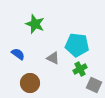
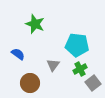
gray triangle: moved 7 px down; rotated 40 degrees clockwise
gray square: moved 1 px left, 2 px up; rotated 28 degrees clockwise
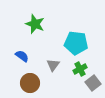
cyan pentagon: moved 1 px left, 2 px up
blue semicircle: moved 4 px right, 2 px down
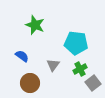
green star: moved 1 px down
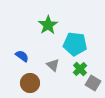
green star: moved 13 px right; rotated 18 degrees clockwise
cyan pentagon: moved 1 px left, 1 px down
gray triangle: rotated 24 degrees counterclockwise
green cross: rotated 16 degrees counterclockwise
gray square: rotated 21 degrees counterclockwise
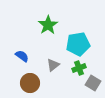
cyan pentagon: moved 3 px right; rotated 15 degrees counterclockwise
gray triangle: rotated 40 degrees clockwise
green cross: moved 1 px left, 1 px up; rotated 24 degrees clockwise
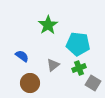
cyan pentagon: rotated 15 degrees clockwise
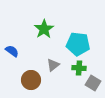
green star: moved 4 px left, 4 px down
blue semicircle: moved 10 px left, 5 px up
green cross: rotated 24 degrees clockwise
brown circle: moved 1 px right, 3 px up
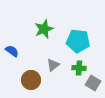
green star: rotated 12 degrees clockwise
cyan pentagon: moved 3 px up
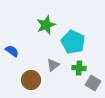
green star: moved 2 px right, 4 px up
cyan pentagon: moved 5 px left, 1 px down; rotated 20 degrees clockwise
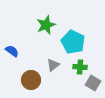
green cross: moved 1 px right, 1 px up
